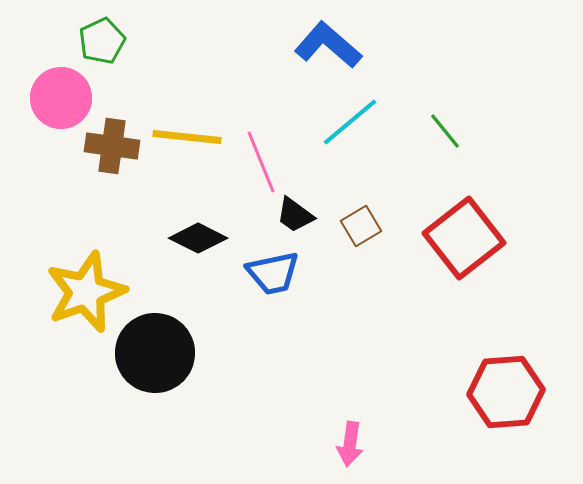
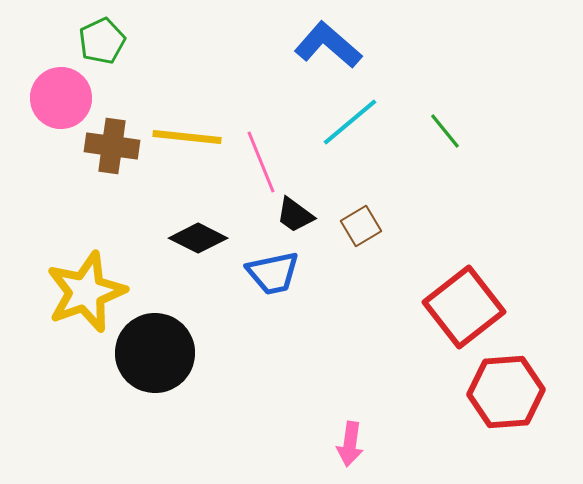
red square: moved 69 px down
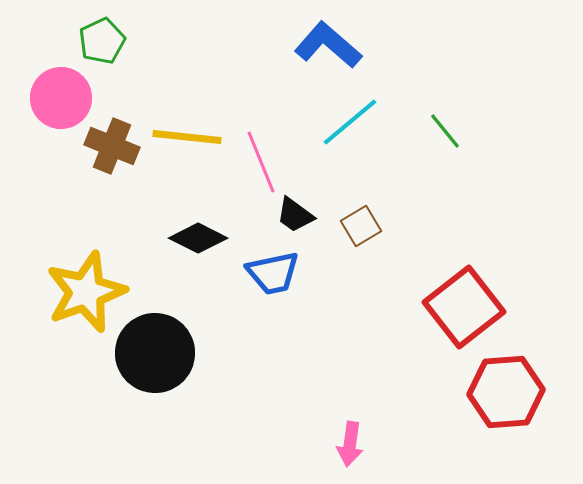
brown cross: rotated 14 degrees clockwise
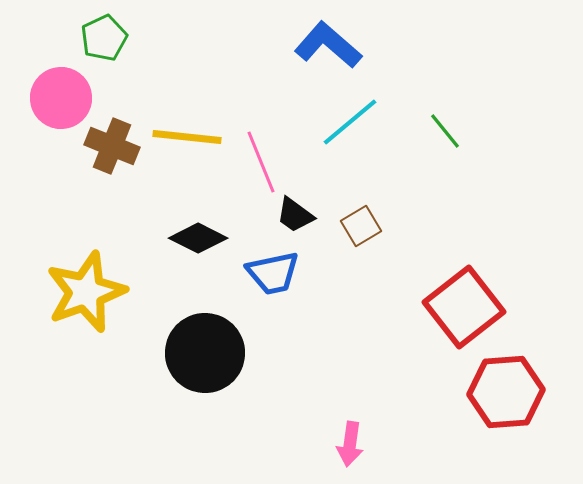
green pentagon: moved 2 px right, 3 px up
black circle: moved 50 px right
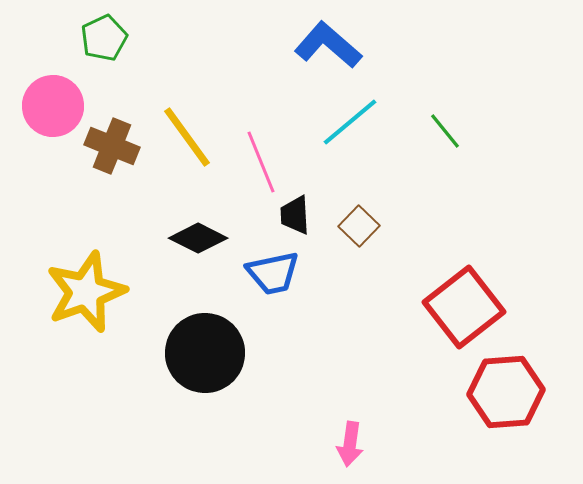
pink circle: moved 8 px left, 8 px down
yellow line: rotated 48 degrees clockwise
black trapezoid: rotated 51 degrees clockwise
brown square: moved 2 px left; rotated 15 degrees counterclockwise
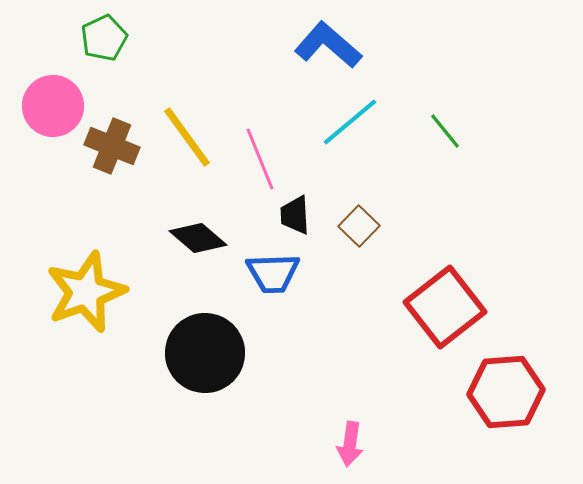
pink line: moved 1 px left, 3 px up
black diamond: rotated 14 degrees clockwise
blue trapezoid: rotated 10 degrees clockwise
red square: moved 19 px left
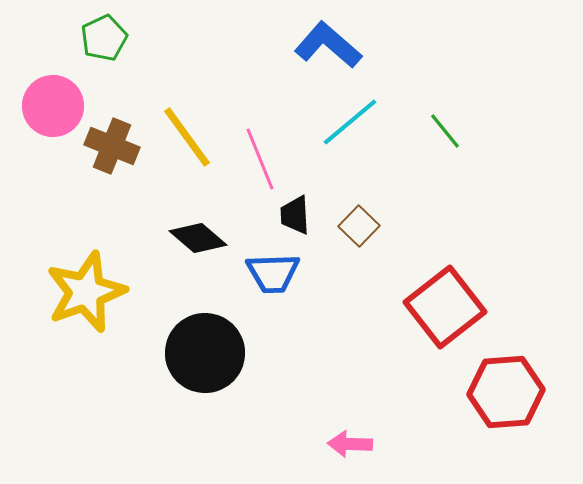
pink arrow: rotated 84 degrees clockwise
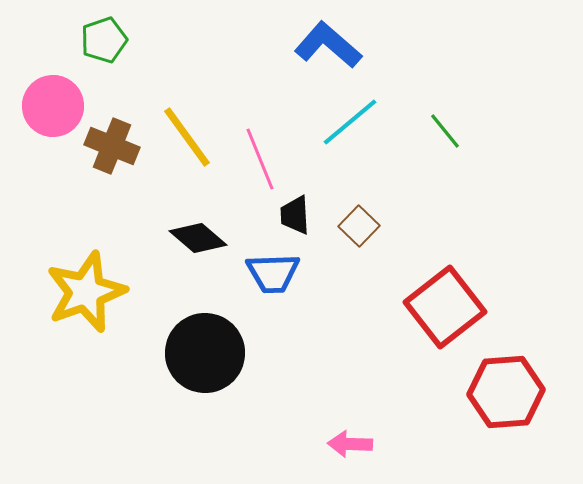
green pentagon: moved 2 px down; rotated 6 degrees clockwise
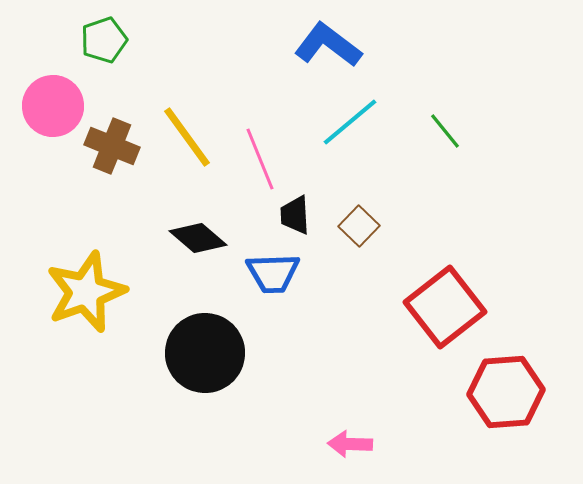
blue L-shape: rotated 4 degrees counterclockwise
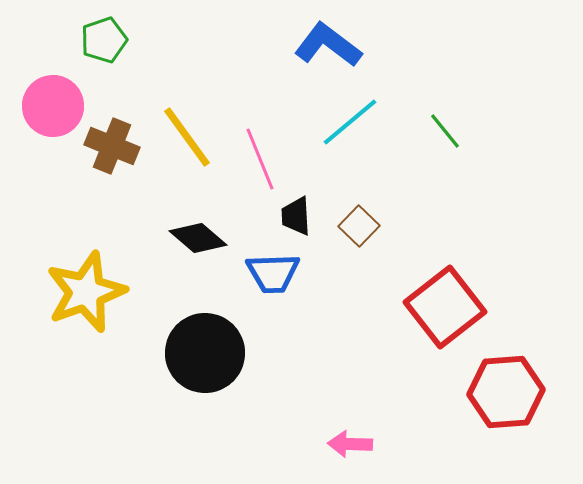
black trapezoid: moved 1 px right, 1 px down
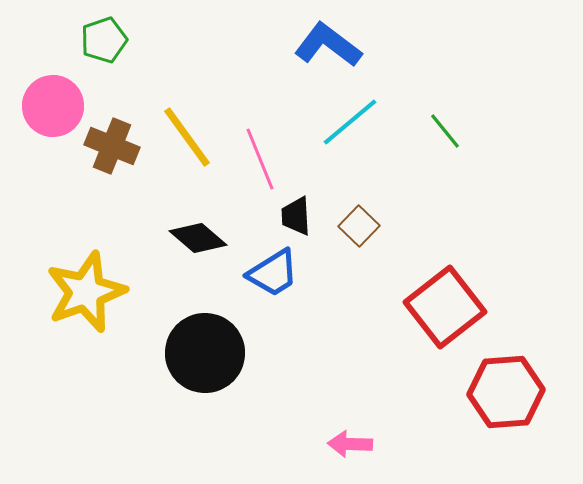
blue trapezoid: rotated 30 degrees counterclockwise
